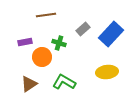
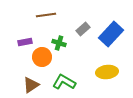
brown triangle: moved 2 px right, 1 px down
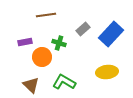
brown triangle: rotated 42 degrees counterclockwise
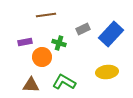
gray rectangle: rotated 16 degrees clockwise
brown triangle: rotated 42 degrees counterclockwise
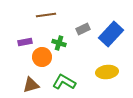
brown triangle: rotated 18 degrees counterclockwise
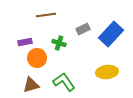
orange circle: moved 5 px left, 1 px down
green L-shape: rotated 25 degrees clockwise
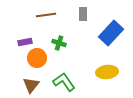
gray rectangle: moved 15 px up; rotated 64 degrees counterclockwise
blue rectangle: moved 1 px up
brown triangle: rotated 36 degrees counterclockwise
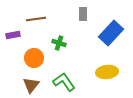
brown line: moved 10 px left, 4 px down
purple rectangle: moved 12 px left, 7 px up
orange circle: moved 3 px left
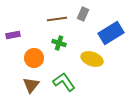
gray rectangle: rotated 24 degrees clockwise
brown line: moved 21 px right
blue rectangle: rotated 15 degrees clockwise
yellow ellipse: moved 15 px left, 13 px up; rotated 25 degrees clockwise
